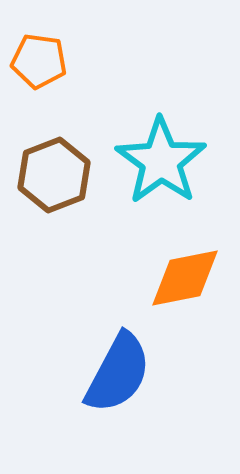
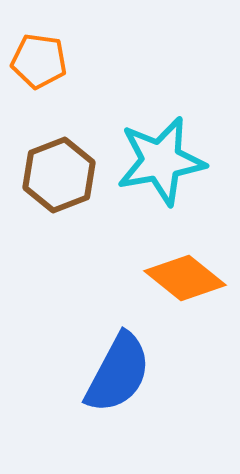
cyan star: rotated 26 degrees clockwise
brown hexagon: moved 5 px right
orange diamond: rotated 50 degrees clockwise
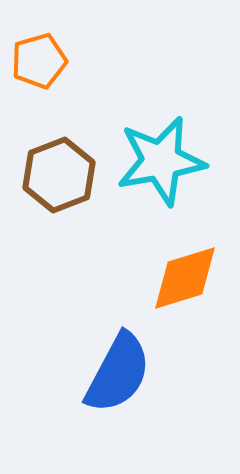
orange pentagon: rotated 24 degrees counterclockwise
orange diamond: rotated 56 degrees counterclockwise
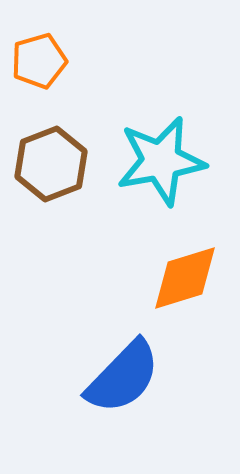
brown hexagon: moved 8 px left, 11 px up
blue semicircle: moved 5 px right, 4 px down; rotated 16 degrees clockwise
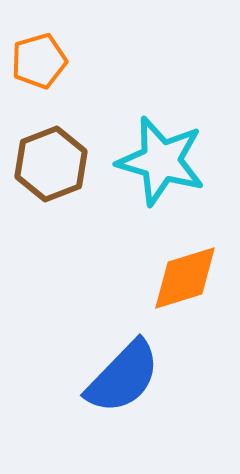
cyan star: rotated 26 degrees clockwise
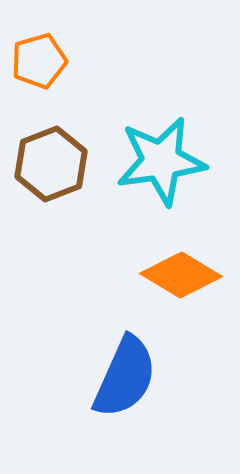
cyan star: rotated 24 degrees counterclockwise
orange diamond: moved 4 px left, 3 px up; rotated 48 degrees clockwise
blue semicircle: moved 2 px right; rotated 20 degrees counterclockwise
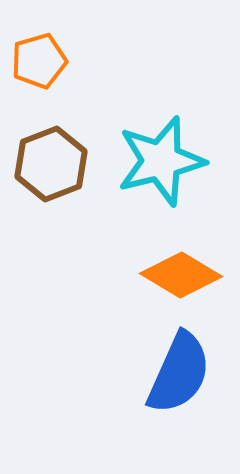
cyan star: rotated 6 degrees counterclockwise
blue semicircle: moved 54 px right, 4 px up
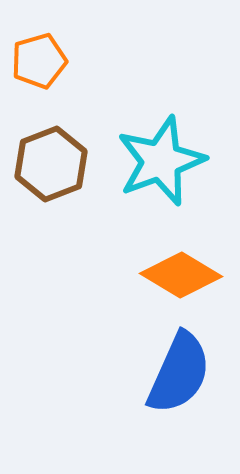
cyan star: rotated 6 degrees counterclockwise
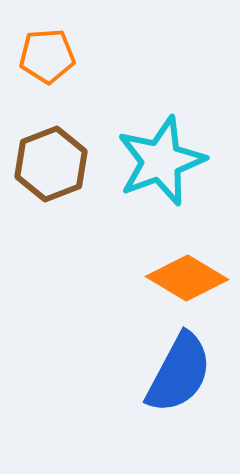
orange pentagon: moved 8 px right, 5 px up; rotated 12 degrees clockwise
orange diamond: moved 6 px right, 3 px down
blue semicircle: rotated 4 degrees clockwise
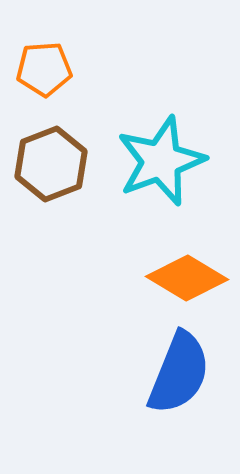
orange pentagon: moved 3 px left, 13 px down
blue semicircle: rotated 6 degrees counterclockwise
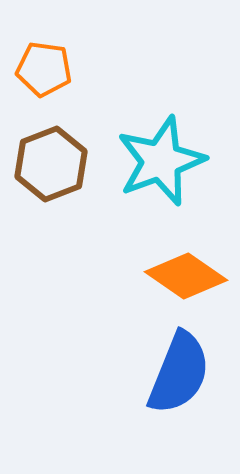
orange pentagon: rotated 12 degrees clockwise
orange diamond: moved 1 px left, 2 px up; rotated 4 degrees clockwise
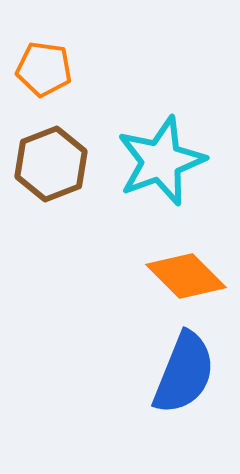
orange diamond: rotated 10 degrees clockwise
blue semicircle: moved 5 px right
